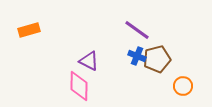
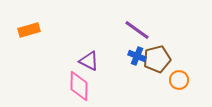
orange circle: moved 4 px left, 6 px up
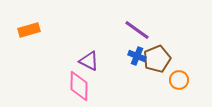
brown pentagon: rotated 8 degrees counterclockwise
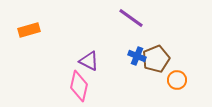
purple line: moved 6 px left, 12 px up
brown pentagon: moved 1 px left
orange circle: moved 2 px left
pink diamond: rotated 12 degrees clockwise
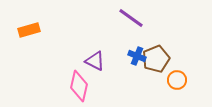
purple triangle: moved 6 px right
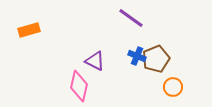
orange circle: moved 4 px left, 7 px down
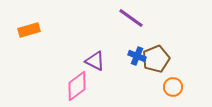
pink diamond: moved 2 px left; rotated 40 degrees clockwise
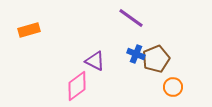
blue cross: moved 1 px left, 2 px up
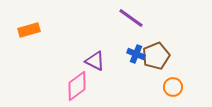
brown pentagon: moved 3 px up
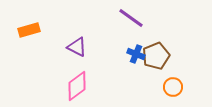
purple triangle: moved 18 px left, 14 px up
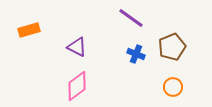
brown pentagon: moved 16 px right, 9 px up
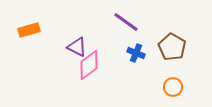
purple line: moved 5 px left, 4 px down
brown pentagon: rotated 20 degrees counterclockwise
blue cross: moved 1 px up
pink diamond: moved 12 px right, 21 px up
